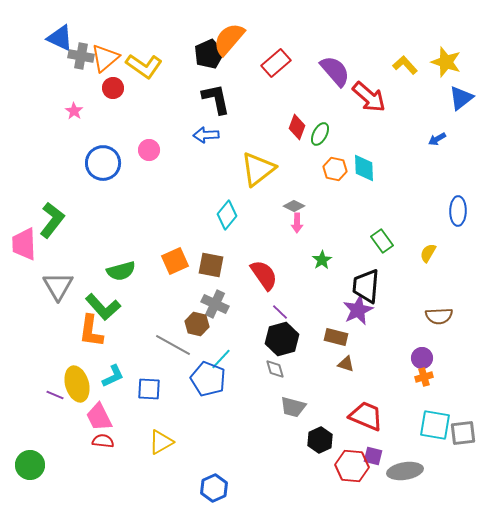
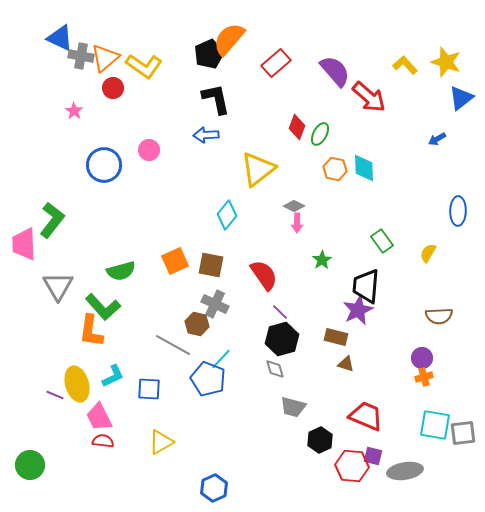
blue circle at (103, 163): moved 1 px right, 2 px down
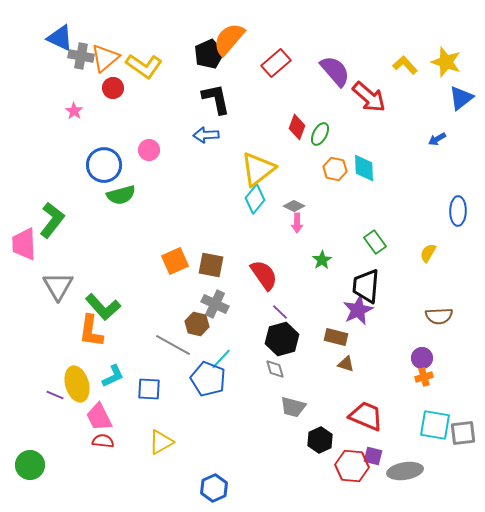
cyan diamond at (227, 215): moved 28 px right, 16 px up
green rectangle at (382, 241): moved 7 px left, 1 px down
green semicircle at (121, 271): moved 76 px up
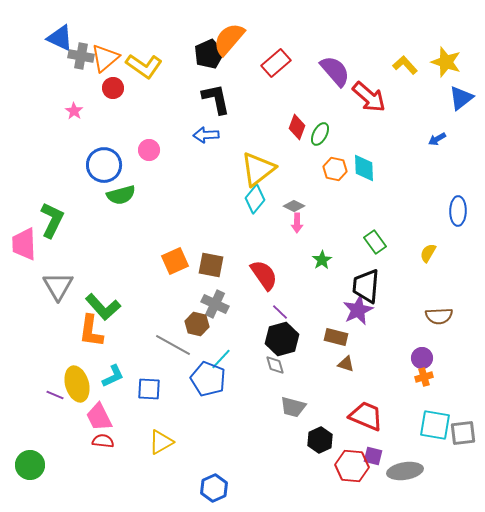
green L-shape at (52, 220): rotated 12 degrees counterclockwise
gray diamond at (275, 369): moved 4 px up
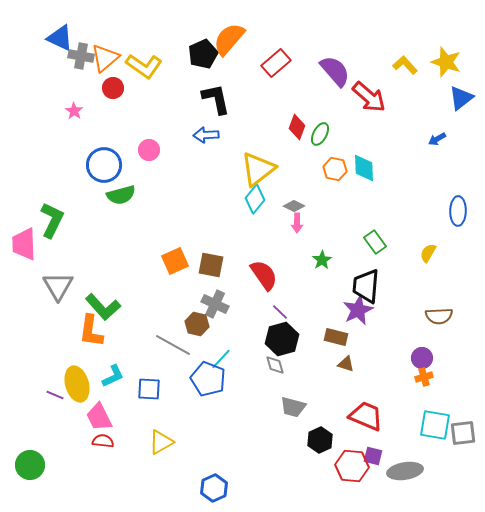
black pentagon at (209, 54): moved 6 px left
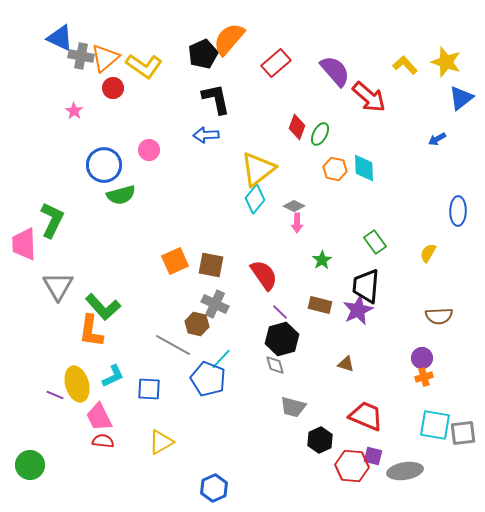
brown rectangle at (336, 337): moved 16 px left, 32 px up
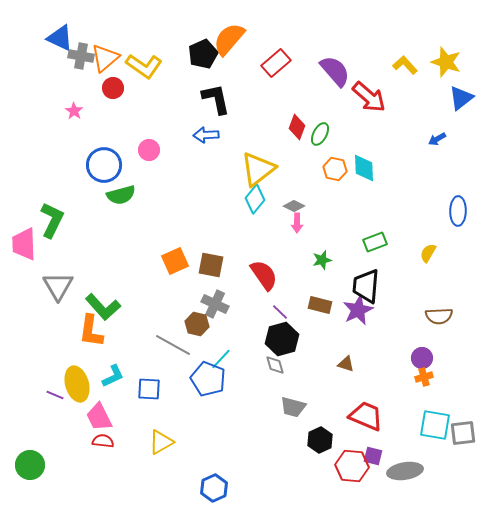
green rectangle at (375, 242): rotated 75 degrees counterclockwise
green star at (322, 260): rotated 18 degrees clockwise
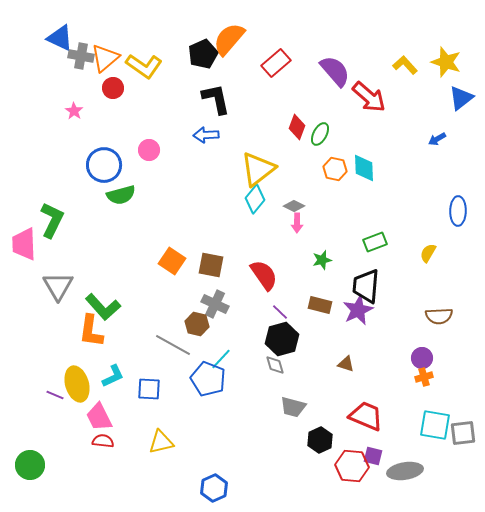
orange square at (175, 261): moved 3 px left; rotated 32 degrees counterclockwise
yellow triangle at (161, 442): rotated 16 degrees clockwise
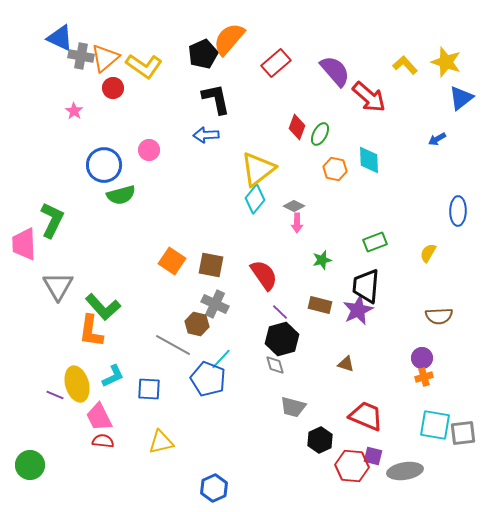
cyan diamond at (364, 168): moved 5 px right, 8 px up
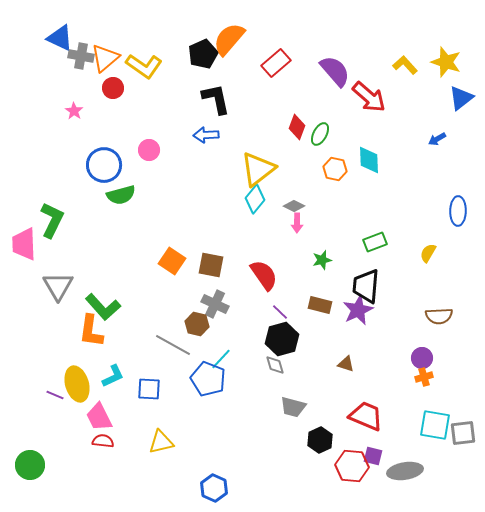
blue hexagon at (214, 488): rotated 12 degrees counterclockwise
